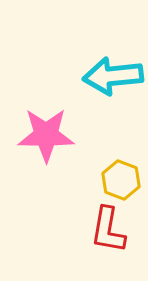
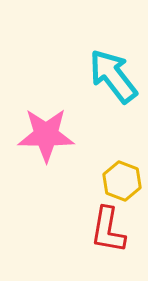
cyan arrow: rotated 58 degrees clockwise
yellow hexagon: moved 1 px right, 1 px down
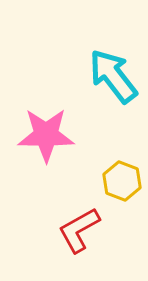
red L-shape: moved 29 px left; rotated 51 degrees clockwise
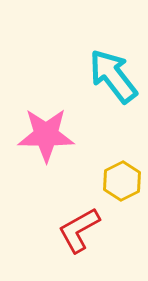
yellow hexagon: rotated 12 degrees clockwise
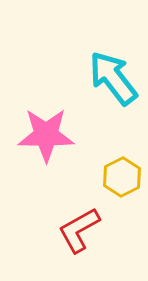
cyan arrow: moved 2 px down
yellow hexagon: moved 4 px up
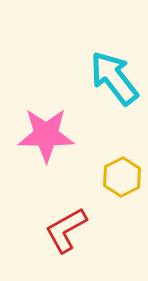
cyan arrow: moved 1 px right
red L-shape: moved 13 px left
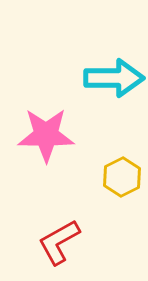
cyan arrow: rotated 128 degrees clockwise
red L-shape: moved 7 px left, 12 px down
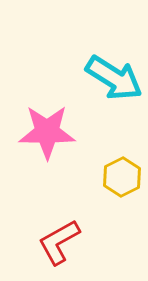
cyan arrow: rotated 32 degrees clockwise
pink star: moved 1 px right, 3 px up
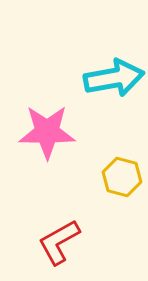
cyan arrow: rotated 42 degrees counterclockwise
yellow hexagon: rotated 18 degrees counterclockwise
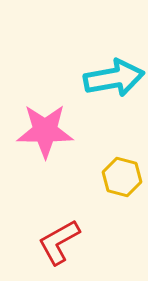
pink star: moved 2 px left, 1 px up
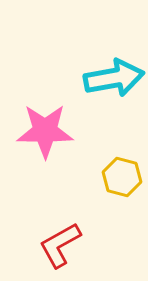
red L-shape: moved 1 px right, 3 px down
